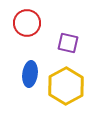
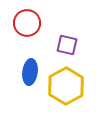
purple square: moved 1 px left, 2 px down
blue ellipse: moved 2 px up
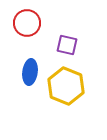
yellow hexagon: rotated 9 degrees counterclockwise
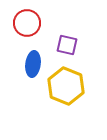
blue ellipse: moved 3 px right, 8 px up
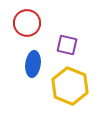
yellow hexagon: moved 4 px right
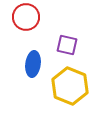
red circle: moved 1 px left, 6 px up
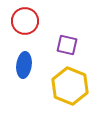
red circle: moved 1 px left, 4 px down
blue ellipse: moved 9 px left, 1 px down
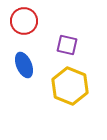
red circle: moved 1 px left
blue ellipse: rotated 30 degrees counterclockwise
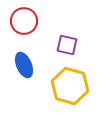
yellow hexagon: rotated 6 degrees counterclockwise
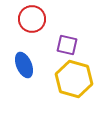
red circle: moved 8 px right, 2 px up
yellow hexagon: moved 4 px right, 7 px up
